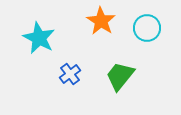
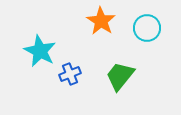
cyan star: moved 1 px right, 13 px down
blue cross: rotated 15 degrees clockwise
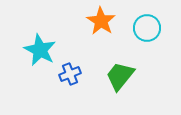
cyan star: moved 1 px up
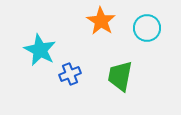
green trapezoid: rotated 28 degrees counterclockwise
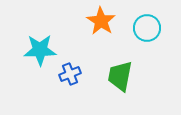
cyan star: rotated 28 degrees counterclockwise
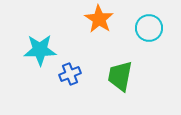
orange star: moved 2 px left, 2 px up
cyan circle: moved 2 px right
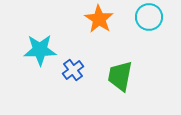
cyan circle: moved 11 px up
blue cross: moved 3 px right, 4 px up; rotated 15 degrees counterclockwise
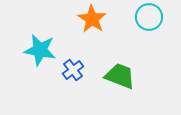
orange star: moved 7 px left
cyan star: rotated 12 degrees clockwise
green trapezoid: rotated 100 degrees clockwise
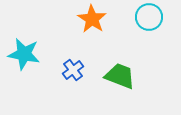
cyan star: moved 16 px left, 4 px down
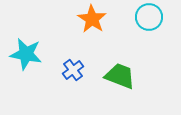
cyan star: moved 2 px right
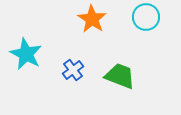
cyan circle: moved 3 px left
cyan star: rotated 16 degrees clockwise
